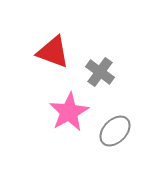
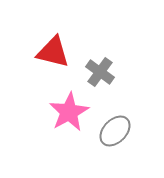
red triangle: rotated 6 degrees counterclockwise
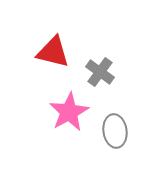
gray ellipse: rotated 52 degrees counterclockwise
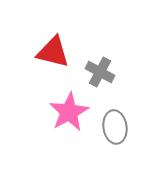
gray cross: rotated 8 degrees counterclockwise
gray ellipse: moved 4 px up
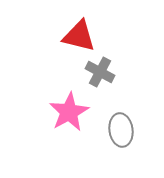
red triangle: moved 26 px right, 16 px up
gray ellipse: moved 6 px right, 3 px down
